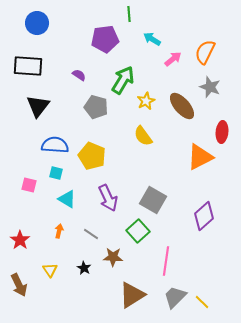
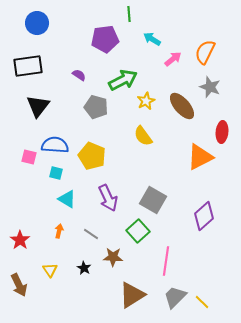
black rectangle: rotated 12 degrees counterclockwise
green arrow: rotated 32 degrees clockwise
pink square: moved 28 px up
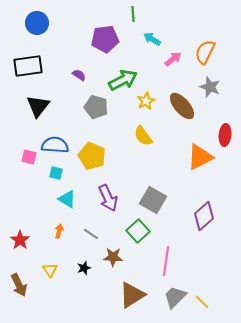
green line: moved 4 px right
red ellipse: moved 3 px right, 3 px down
black star: rotated 24 degrees clockwise
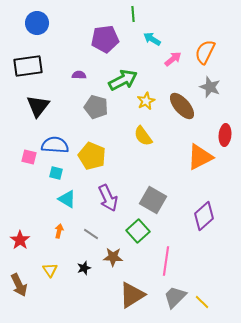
purple semicircle: rotated 32 degrees counterclockwise
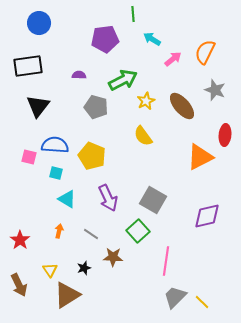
blue circle: moved 2 px right
gray star: moved 5 px right, 3 px down
purple diamond: moved 3 px right; rotated 28 degrees clockwise
brown triangle: moved 65 px left
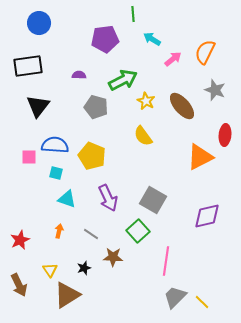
yellow star: rotated 18 degrees counterclockwise
pink square: rotated 14 degrees counterclockwise
cyan triangle: rotated 12 degrees counterclockwise
red star: rotated 12 degrees clockwise
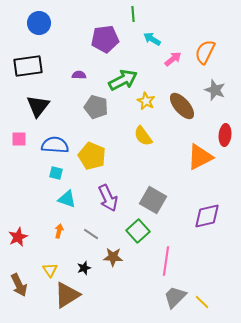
pink square: moved 10 px left, 18 px up
red star: moved 2 px left, 3 px up
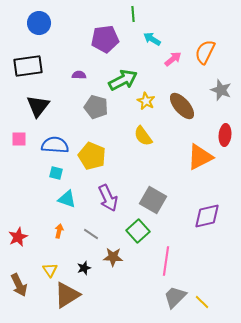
gray star: moved 6 px right
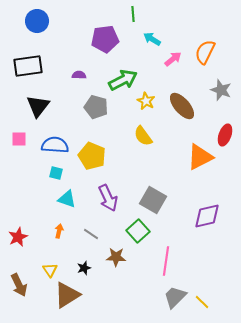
blue circle: moved 2 px left, 2 px up
red ellipse: rotated 15 degrees clockwise
brown star: moved 3 px right
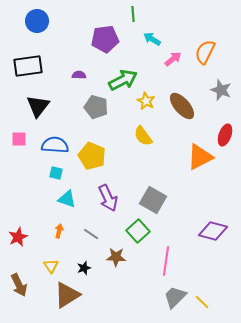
purple diamond: moved 6 px right, 15 px down; rotated 28 degrees clockwise
yellow triangle: moved 1 px right, 4 px up
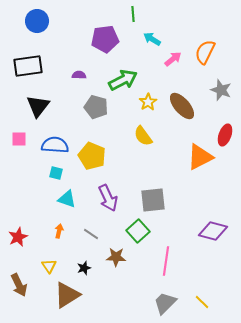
yellow star: moved 2 px right, 1 px down; rotated 12 degrees clockwise
gray square: rotated 36 degrees counterclockwise
yellow triangle: moved 2 px left
gray trapezoid: moved 10 px left, 6 px down
